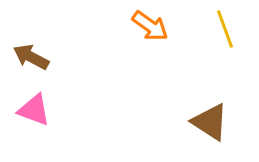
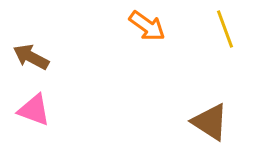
orange arrow: moved 3 px left
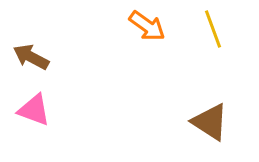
yellow line: moved 12 px left
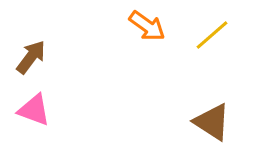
yellow line: moved 1 px left, 6 px down; rotated 69 degrees clockwise
brown arrow: rotated 99 degrees clockwise
brown triangle: moved 2 px right
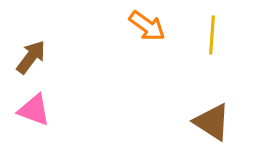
yellow line: rotated 45 degrees counterclockwise
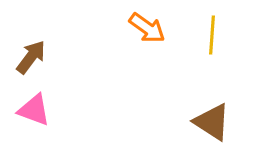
orange arrow: moved 2 px down
